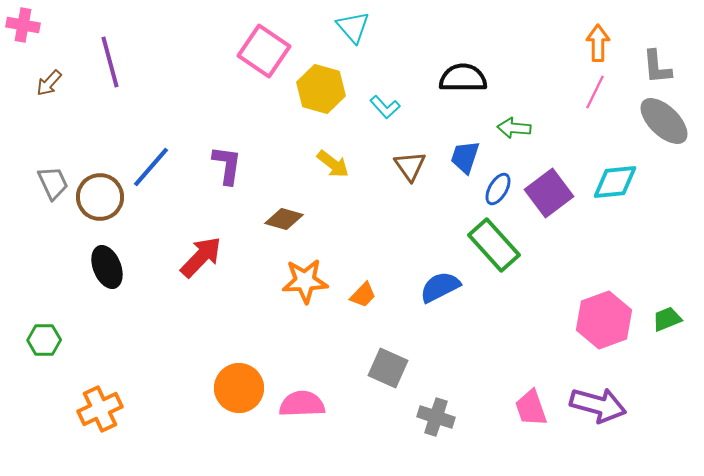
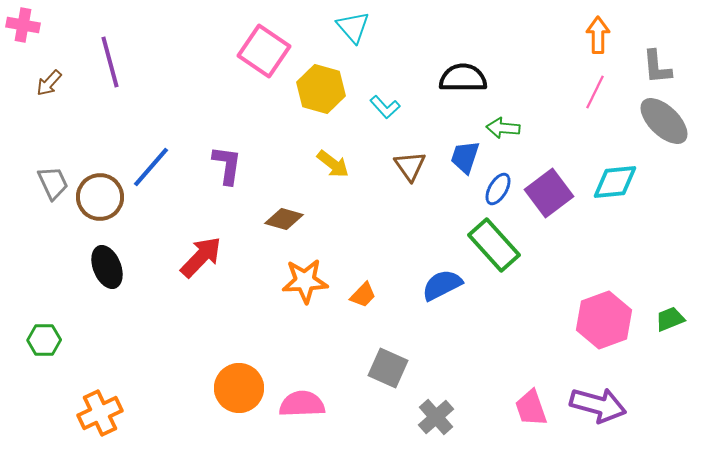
orange arrow: moved 8 px up
green arrow: moved 11 px left
blue semicircle: moved 2 px right, 2 px up
green trapezoid: moved 3 px right
orange cross: moved 4 px down
gray cross: rotated 30 degrees clockwise
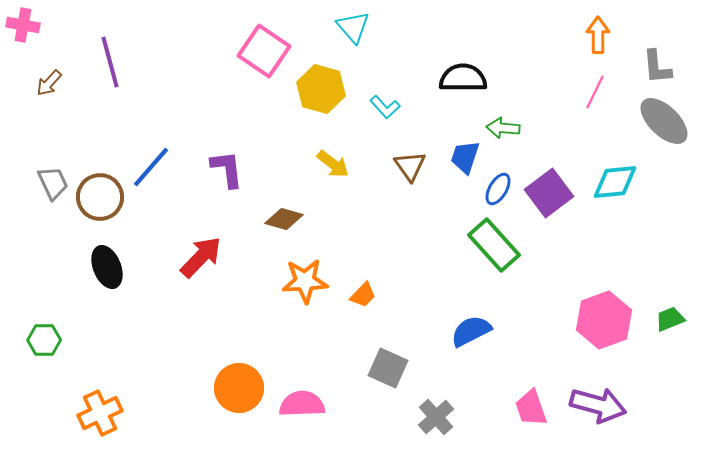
purple L-shape: moved 4 px down; rotated 15 degrees counterclockwise
blue semicircle: moved 29 px right, 46 px down
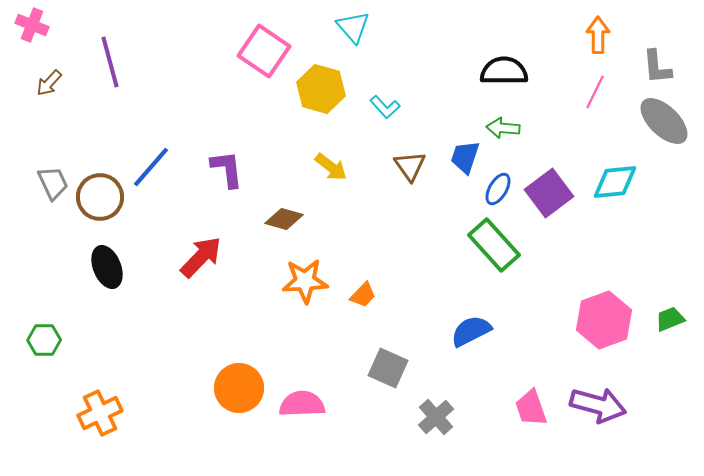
pink cross: moved 9 px right; rotated 12 degrees clockwise
black semicircle: moved 41 px right, 7 px up
yellow arrow: moved 2 px left, 3 px down
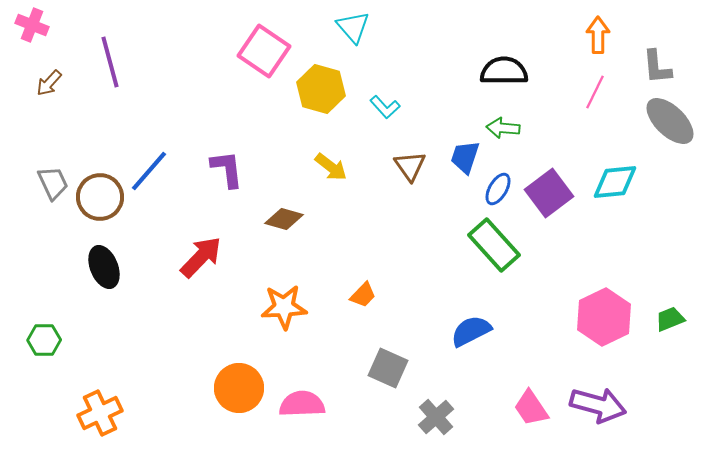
gray ellipse: moved 6 px right
blue line: moved 2 px left, 4 px down
black ellipse: moved 3 px left
orange star: moved 21 px left, 26 px down
pink hexagon: moved 3 px up; rotated 6 degrees counterclockwise
pink trapezoid: rotated 15 degrees counterclockwise
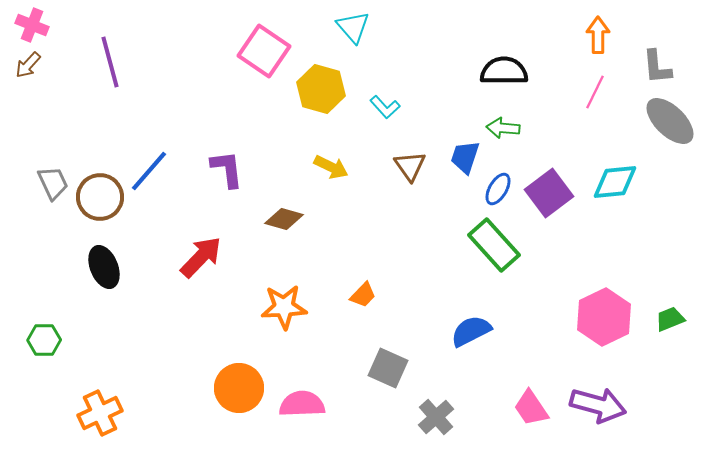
brown arrow: moved 21 px left, 18 px up
yellow arrow: rotated 12 degrees counterclockwise
